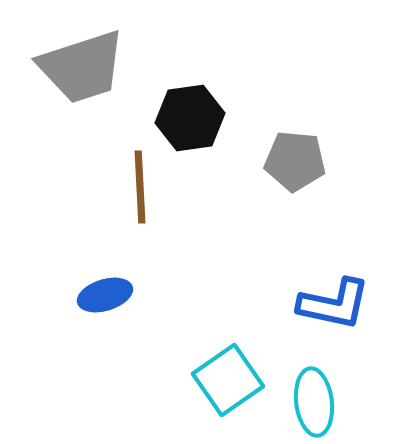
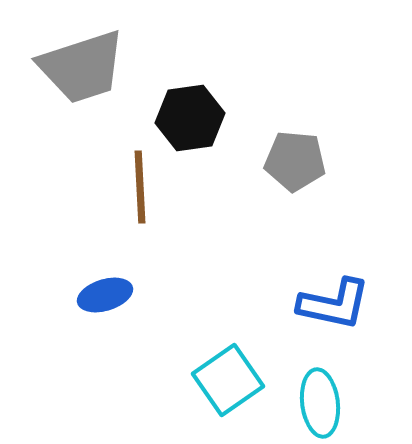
cyan ellipse: moved 6 px right, 1 px down
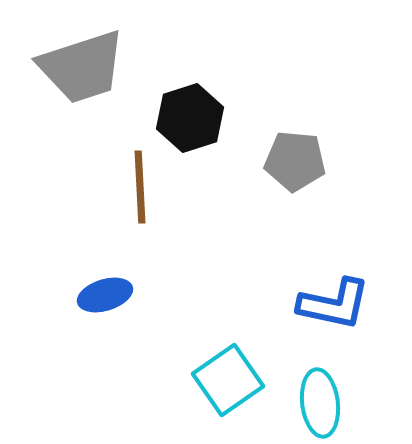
black hexagon: rotated 10 degrees counterclockwise
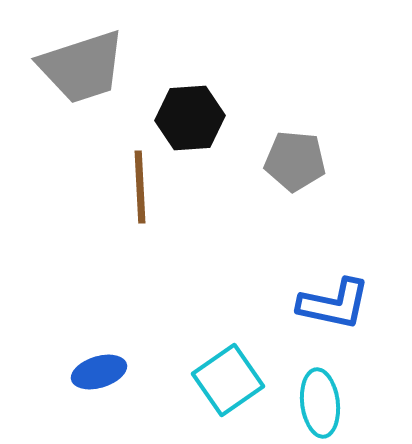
black hexagon: rotated 14 degrees clockwise
blue ellipse: moved 6 px left, 77 px down
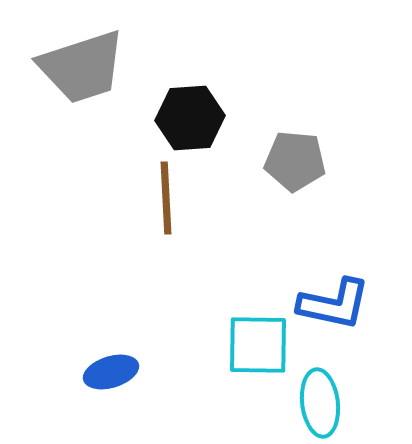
brown line: moved 26 px right, 11 px down
blue ellipse: moved 12 px right
cyan square: moved 30 px right, 35 px up; rotated 36 degrees clockwise
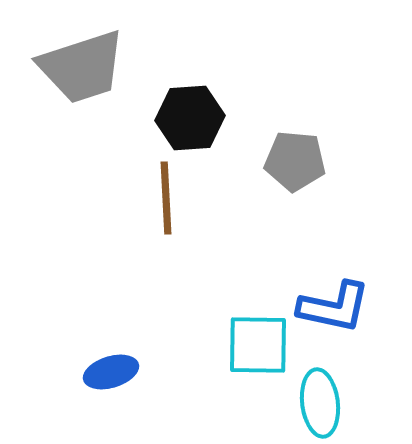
blue L-shape: moved 3 px down
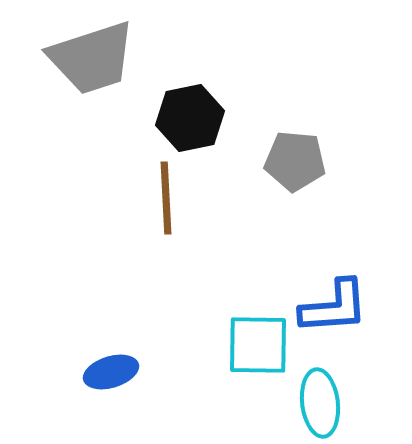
gray trapezoid: moved 10 px right, 9 px up
black hexagon: rotated 8 degrees counterclockwise
blue L-shape: rotated 16 degrees counterclockwise
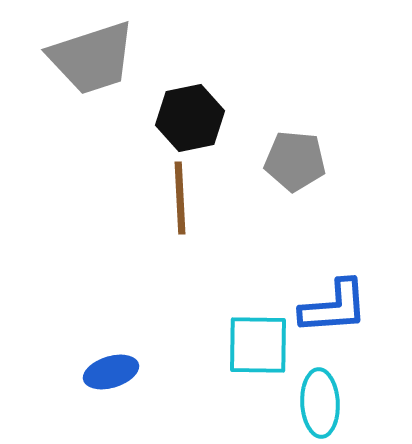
brown line: moved 14 px right
cyan ellipse: rotated 4 degrees clockwise
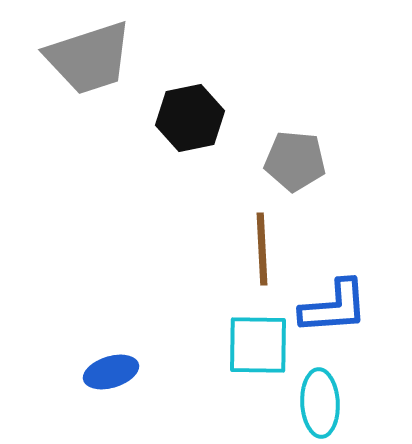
gray trapezoid: moved 3 px left
brown line: moved 82 px right, 51 px down
